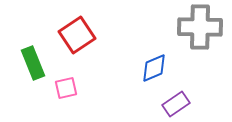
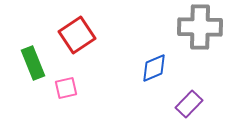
purple rectangle: moved 13 px right; rotated 12 degrees counterclockwise
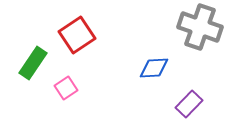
gray cross: rotated 18 degrees clockwise
green rectangle: rotated 56 degrees clockwise
blue diamond: rotated 20 degrees clockwise
pink square: rotated 20 degrees counterclockwise
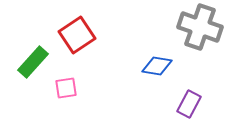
green rectangle: moved 1 px up; rotated 8 degrees clockwise
blue diamond: moved 3 px right, 2 px up; rotated 12 degrees clockwise
pink square: rotated 25 degrees clockwise
purple rectangle: rotated 16 degrees counterclockwise
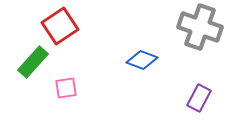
red square: moved 17 px left, 9 px up
blue diamond: moved 15 px left, 6 px up; rotated 12 degrees clockwise
purple rectangle: moved 10 px right, 6 px up
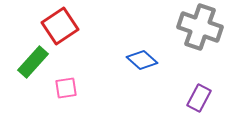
blue diamond: rotated 20 degrees clockwise
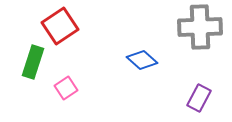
gray cross: rotated 21 degrees counterclockwise
green rectangle: rotated 24 degrees counterclockwise
pink square: rotated 25 degrees counterclockwise
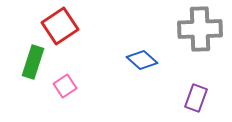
gray cross: moved 2 px down
pink square: moved 1 px left, 2 px up
purple rectangle: moved 3 px left; rotated 8 degrees counterclockwise
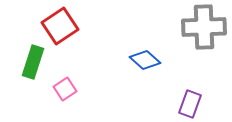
gray cross: moved 4 px right, 2 px up
blue diamond: moved 3 px right
pink square: moved 3 px down
purple rectangle: moved 6 px left, 6 px down
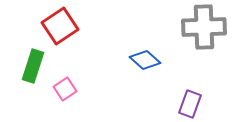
green rectangle: moved 4 px down
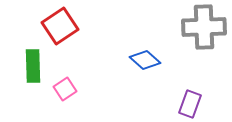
green rectangle: rotated 20 degrees counterclockwise
